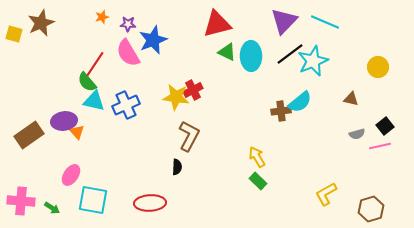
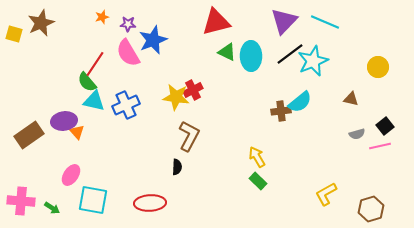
red triangle: moved 1 px left, 2 px up
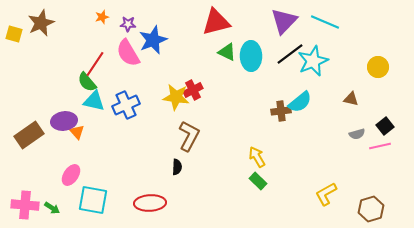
pink cross: moved 4 px right, 4 px down
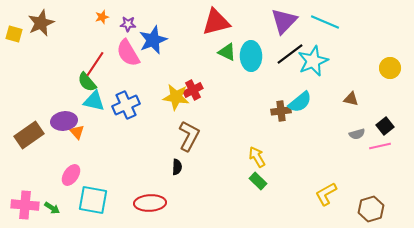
yellow circle: moved 12 px right, 1 px down
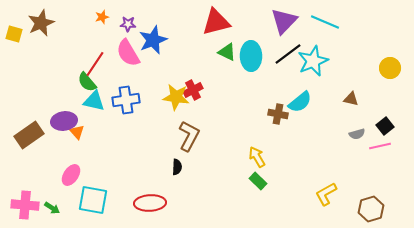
black line: moved 2 px left
blue cross: moved 5 px up; rotated 16 degrees clockwise
brown cross: moved 3 px left, 3 px down; rotated 18 degrees clockwise
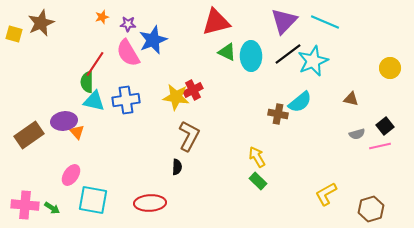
green semicircle: rotated 40 degrees clockwise
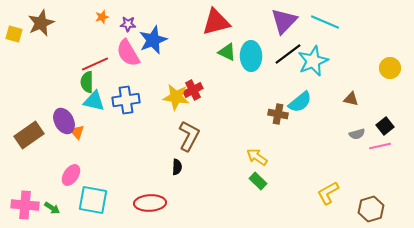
red line: rotated 32 degrees clockwise
purple ellipse: rotated 70 degrees clockwise
yellow arrow: rotated 25 degrees counterclockwise
yellow L-shape: moved 2 px right, 1 px up
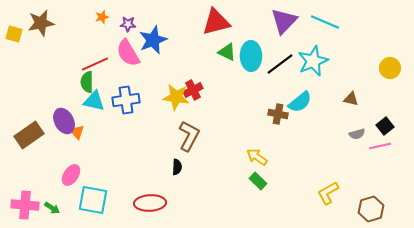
brown star: rotated 12 degrees clockwise
black line: moved 8 px left, 10 px down
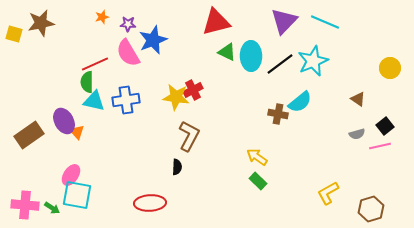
brown triangle: moved 7 px right; rotated 21 degrees clockwise
cyan square: moved 16 px left, 5 px up
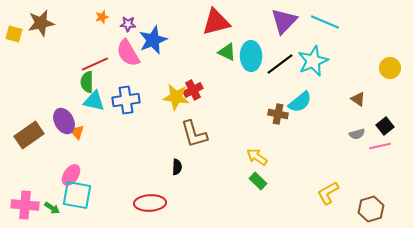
brown L-shape: moved 5 px right, 2 px up; rotated 136 degrees clockwise
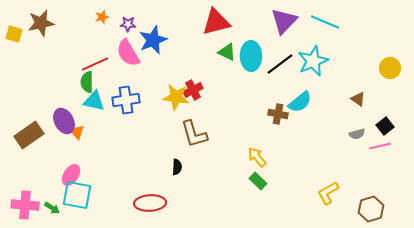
yellow arrow: rotated 15 degrees clockwise
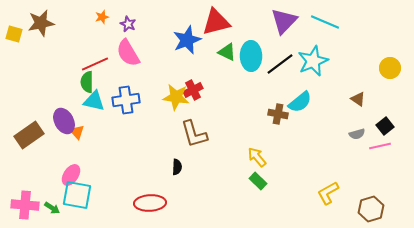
purple star: rotated 21 degrees clockwise
blue star: moved 34 px right
